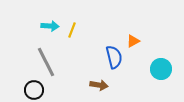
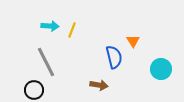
orange triangle: rotated 32 degrees counterclockwise
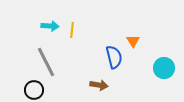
yellow line: rotated 14 degrees counterclockwise
cyan circle: moved 3 px right, 1 px up
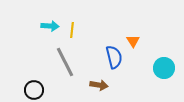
gray line: moved 19 px right
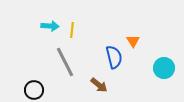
brown arrow: rotated 30 degrees clockwise
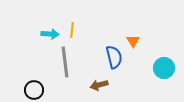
cyan arrow: moved 8 px down
gray line: rotated 20 degrees clockwise
brown arrow: rotated 126 degrees clockwise
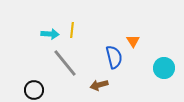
gray line: moved 1 px down; rotated 32 degrees counterclockwise
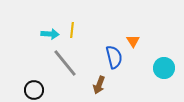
brown arrow: rotated 54 degrees counterclockwise
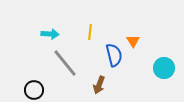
yellow line: moved 18 px right, 2 px down
blue semicircle: moved 2 px up
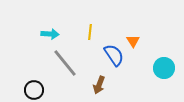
blue semicircle: rotated 20 degrees counterclockwise
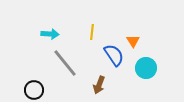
yellow line: moved 2 px right
cyan circle: moved 18 px left
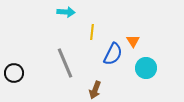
cyan arrow: moved 16 px right, 22 px up
blue semicircle: moved 1 px left, 1 px up; rotated 60 degrees clockwise
gray line: rotated 16 degrees clockwise
brown arrow: moved 4 px left, 5 px down
black circle: moved 20 px left, 17 px up
